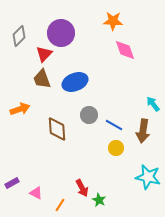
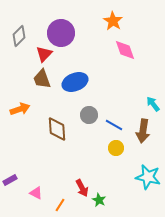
orange star: rotated 30 degrees clockwise
purple rectangle: moved 2 px left, 3 px up
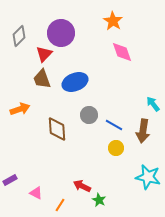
pink diamond: moved 3 px left, 2 px down
red arrow: moved 2 px up; rotated 144 degrees clockwise
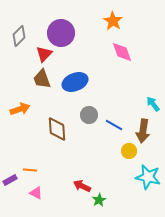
yellow circle: moved 13 px right, 3 px down
green star: rotated 16 degrees clockwise
orange line: moved 30 px left, 35 px up; rotated 64 degrees clockwise
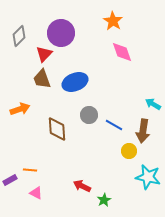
cyan arrow: rotated 21 degrees counterclockwise
green star: moved 5 px right
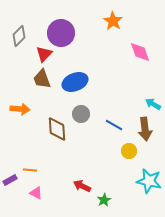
pink diamond: moved 18 px right
orange arrow: rotated 24 degrees clockwise
gray circle: moved 8 px left, 1 px up
brown arrow: moved 2 px right, 2 px up; rotated 15 degrees counterclockwise
cyan star: moved 1 px right, 4 px down
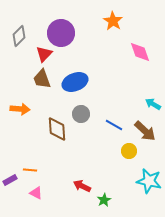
brown arrow: moved 2 px down; rotated 40 degrees counterclockwise
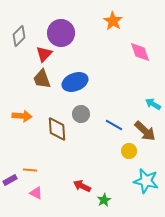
orange arrow: moved 2 px right, 7 px down
cyan star: moved 3 px left
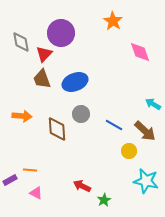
gray diamond: moved 2 px right, 6 px down; rotated 55 degrees counterclockwise
